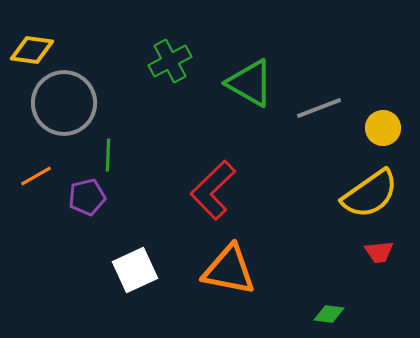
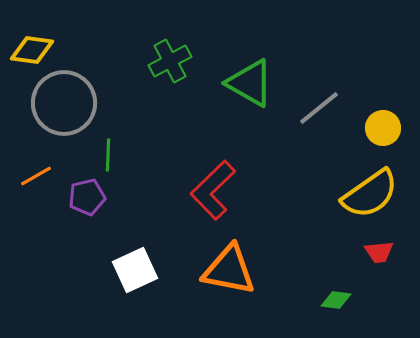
gray line: rotated 18 degrees counterclockwise
green diamond: moved 7 px right, 14 px up
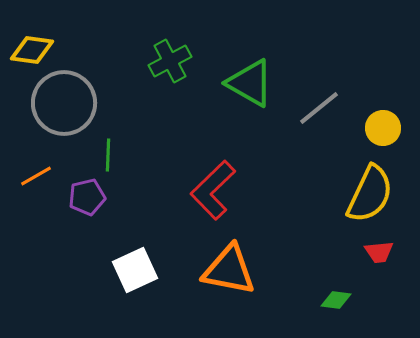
yellow semicircle: rotated 30 degrees counterclockwise
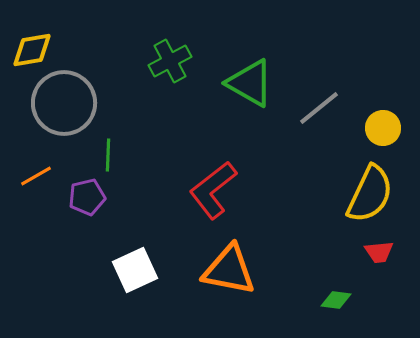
yellow diamond: rotated 18 degrees counterclockwise
red L-shape: rotated 6 degrees clockwise
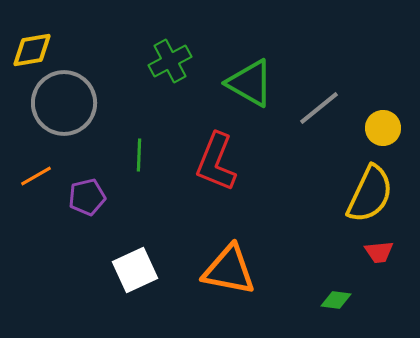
green line: moved 31 px right
red L-shape: moved 3 px right, 28 px up; rotated 30 degrees counterclockwise
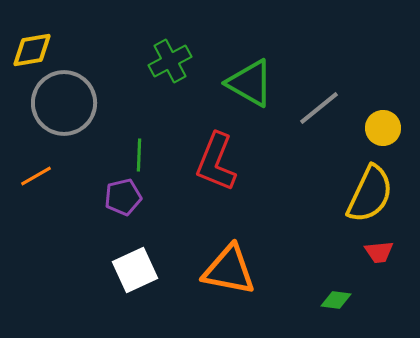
purple pentagon: moved 36 px right
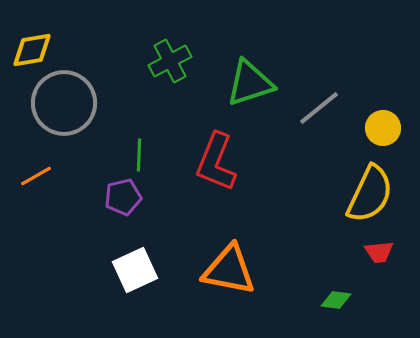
green triangle: rotated 48 degrees counterclockwise
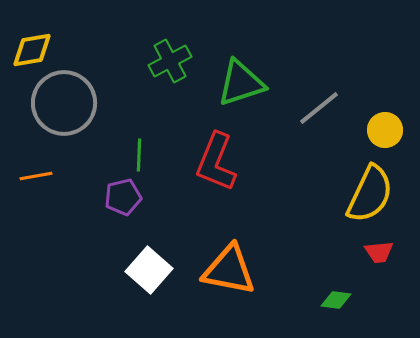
green triangle: moved 9 px left
yellow circle: moved 2 px right, 2 px down
orange line: rotated 20 degrees clockwise
white square: moved 14 px right; rotated 24 degrees counterclockwise
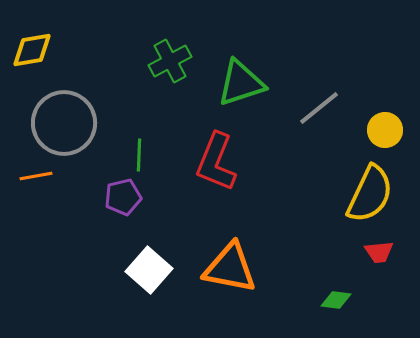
gray circle: moved 20 px down
orange triangle: moved 1 px right, 2 px up
